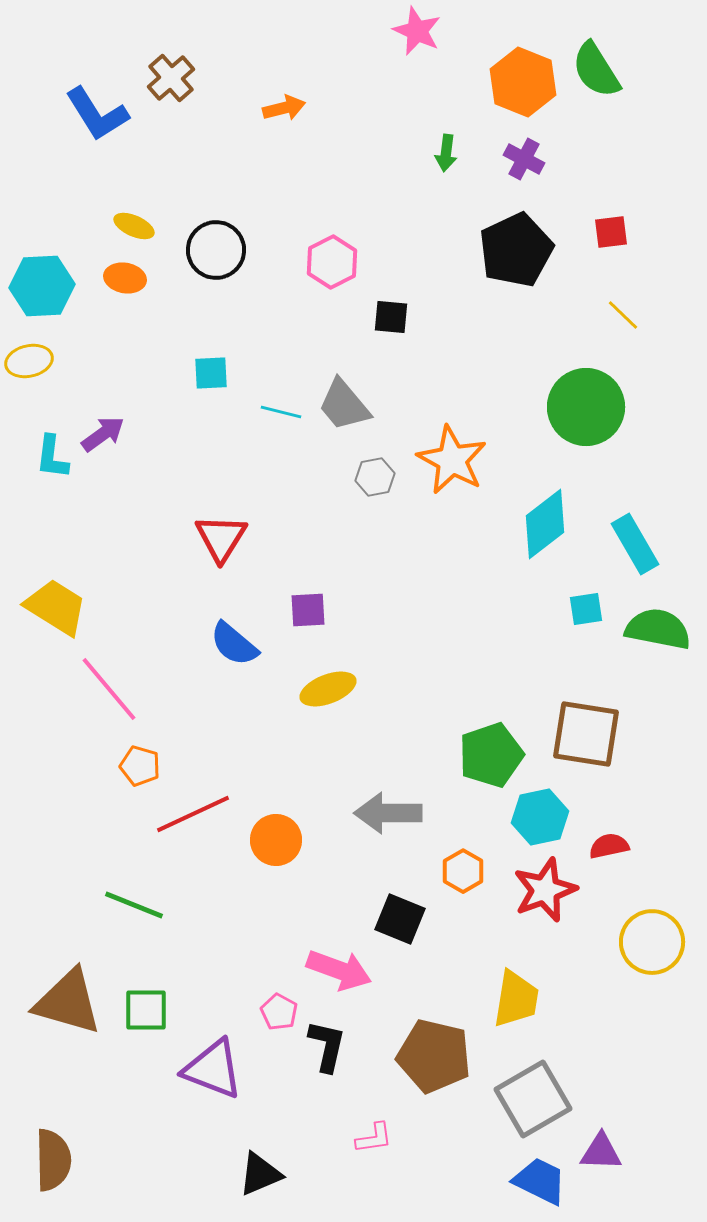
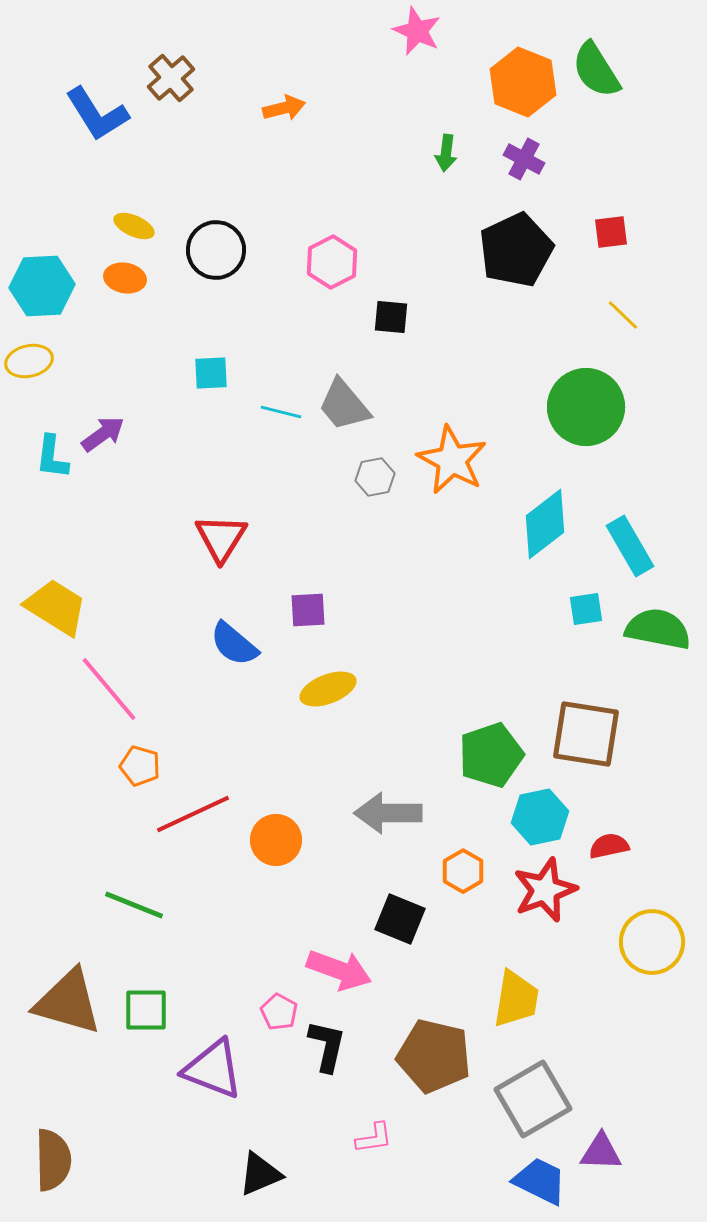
cyan rectangle at (635, 544): moved 5 px left, 2 px down
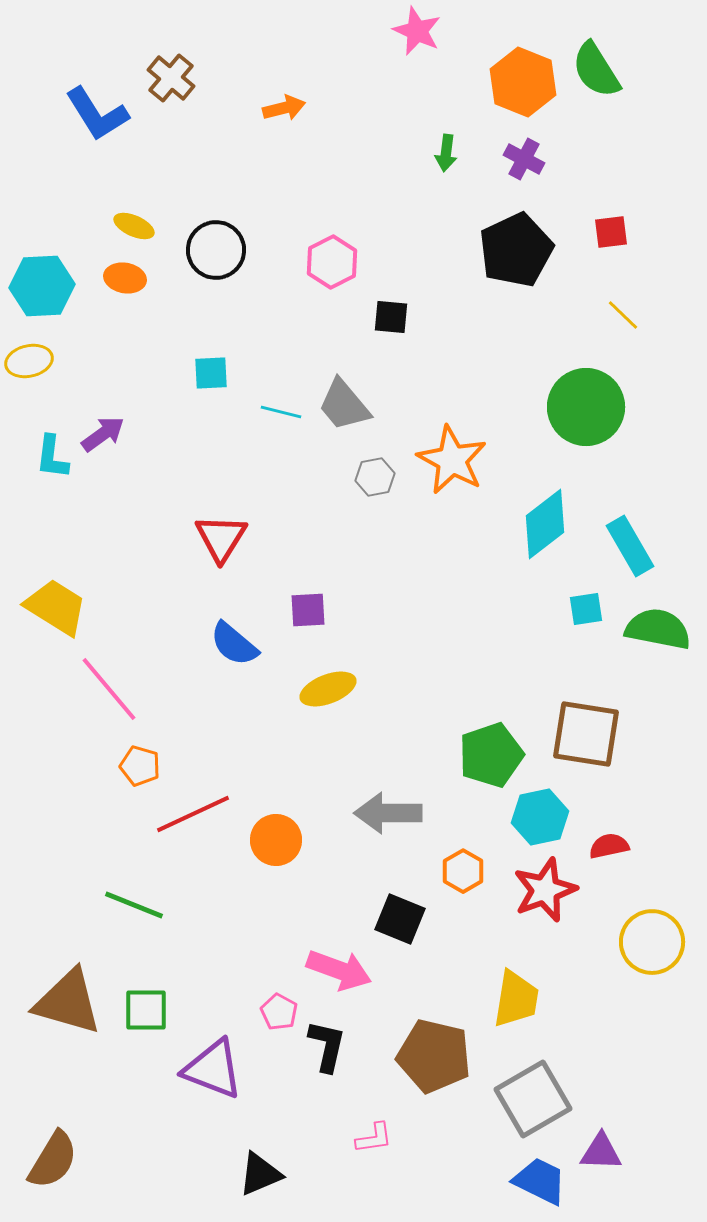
brown cross at (171, 78): rotated 9 degrees counterclockwise
brown semicircle at (53, 1160): rotated 32 degrees clockwise
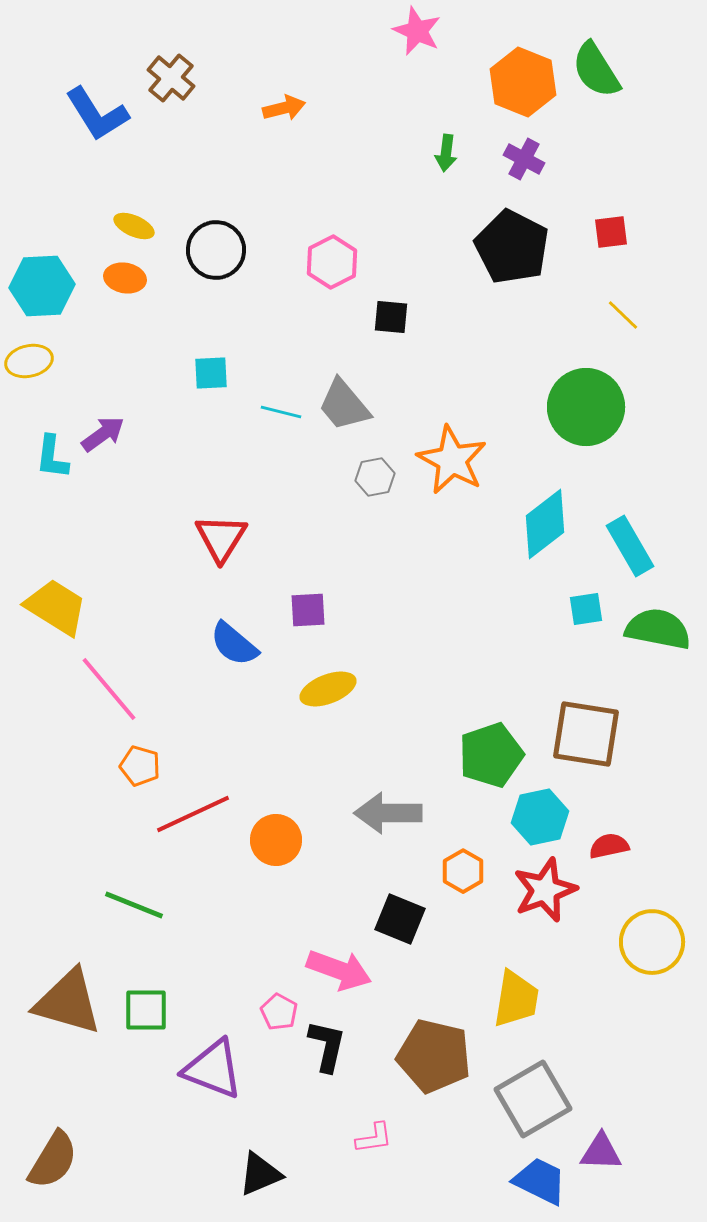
black pentagon at (516, 250): moved 4 px left, 3 px up; rotated 20 degrees counterclockwise
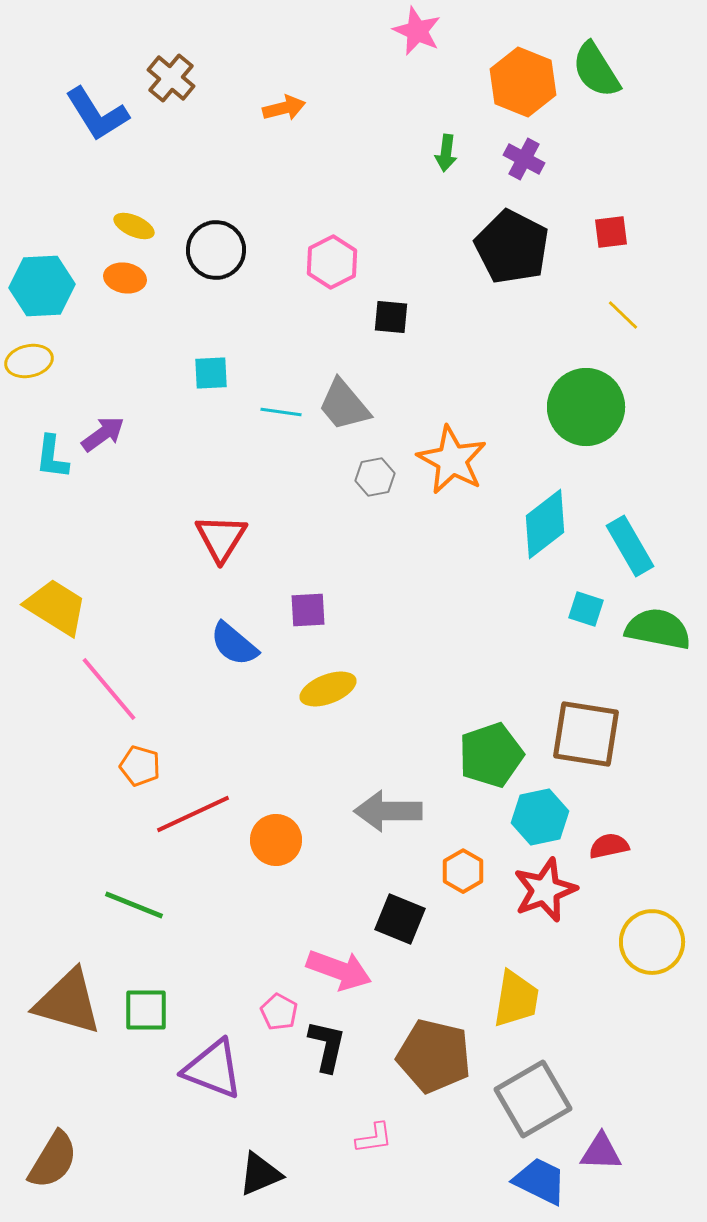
cyan line at (281, 412): rotated 6 degrees counterclockwise
cyan square at (586, 609): rotated 27 degrees clockwise
gray arrow at (388, 813): moved 2 px up
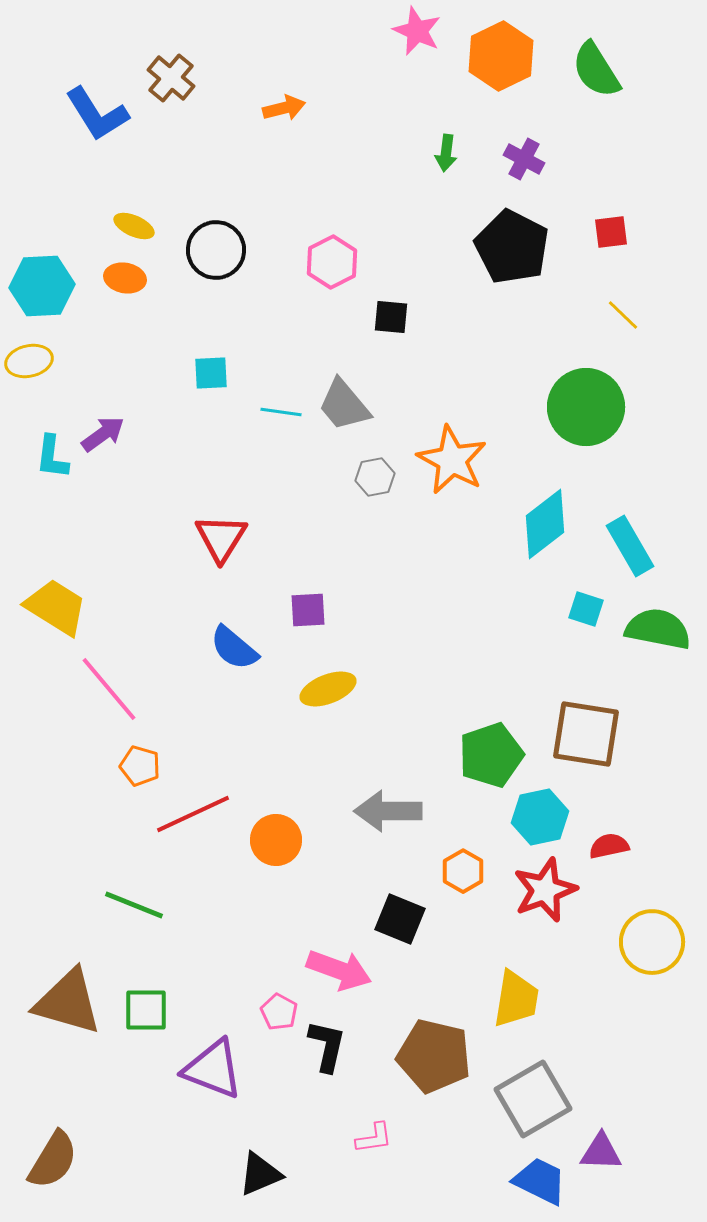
orange hexagon at (523, 82): moved 22 px left, 26 px up; rotated 12 degrees clockwise
blue semicircle at (234, 644): moved 4 px down
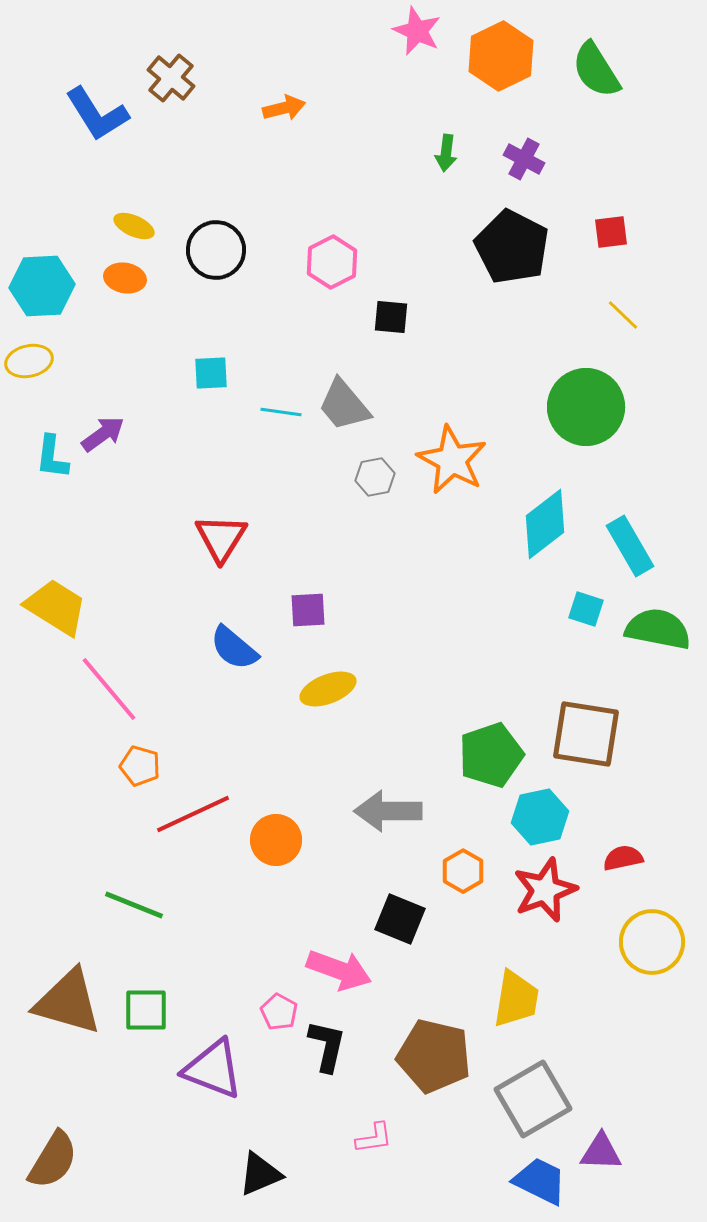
red semicircle at (609, 846): moved 14 px right, 12 px down
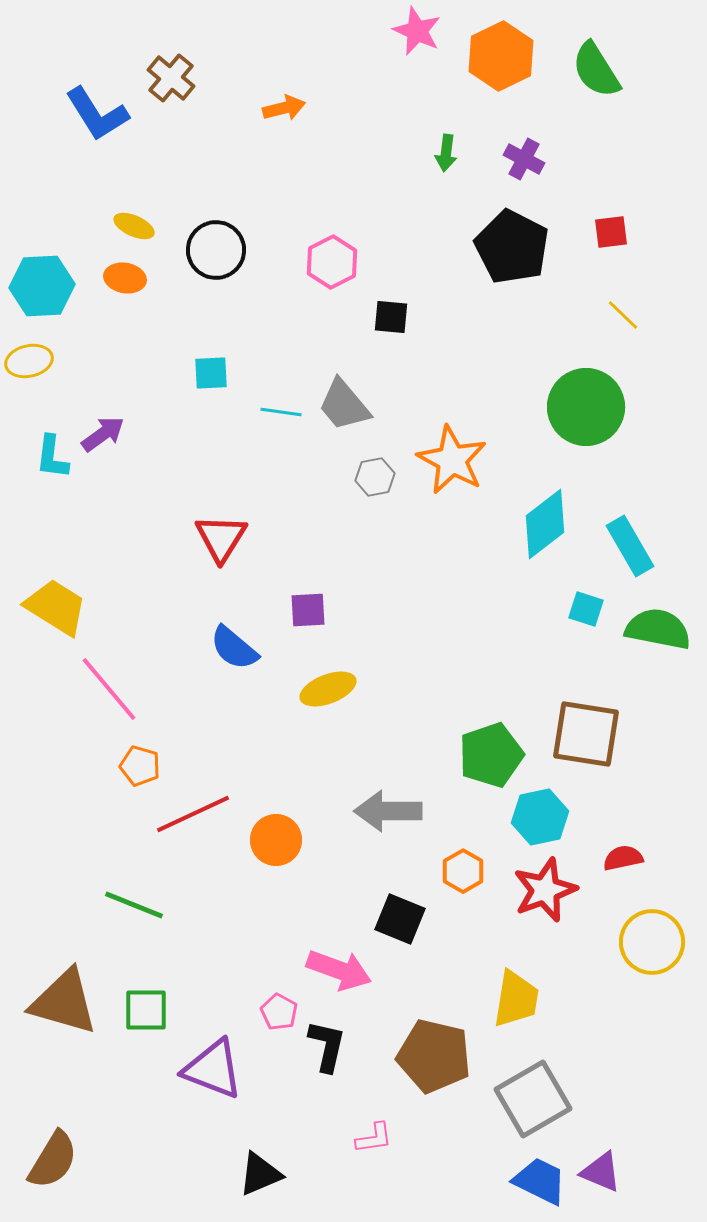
brown triangle at (68, 1002): moved 4 px left
purple triangle at (601, 1152): moved 20 px down; rotated 21 degrees clockwise
